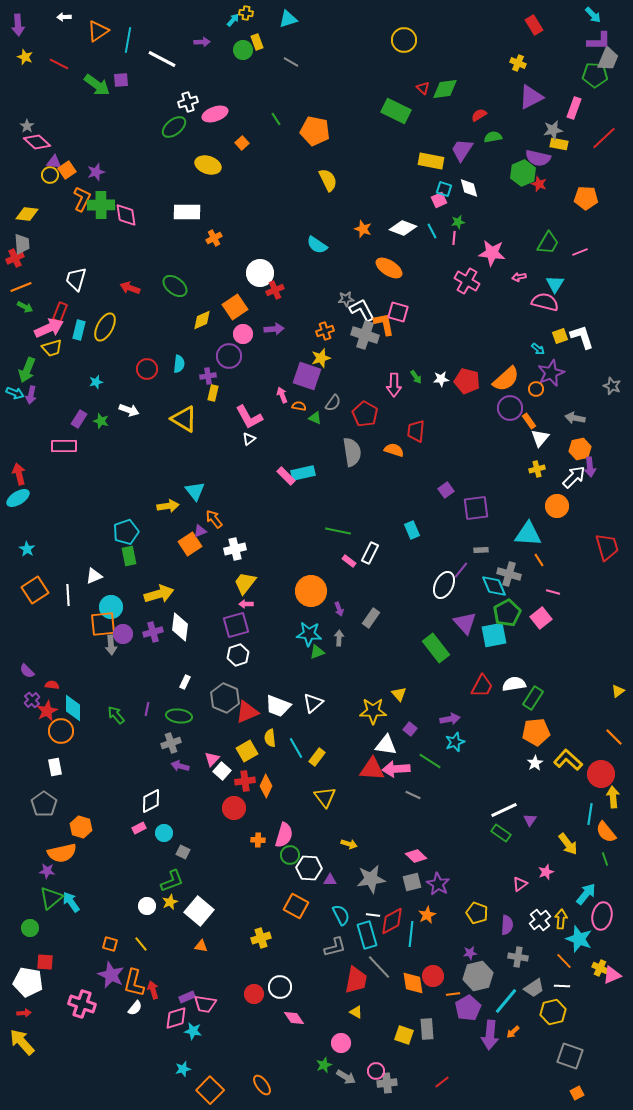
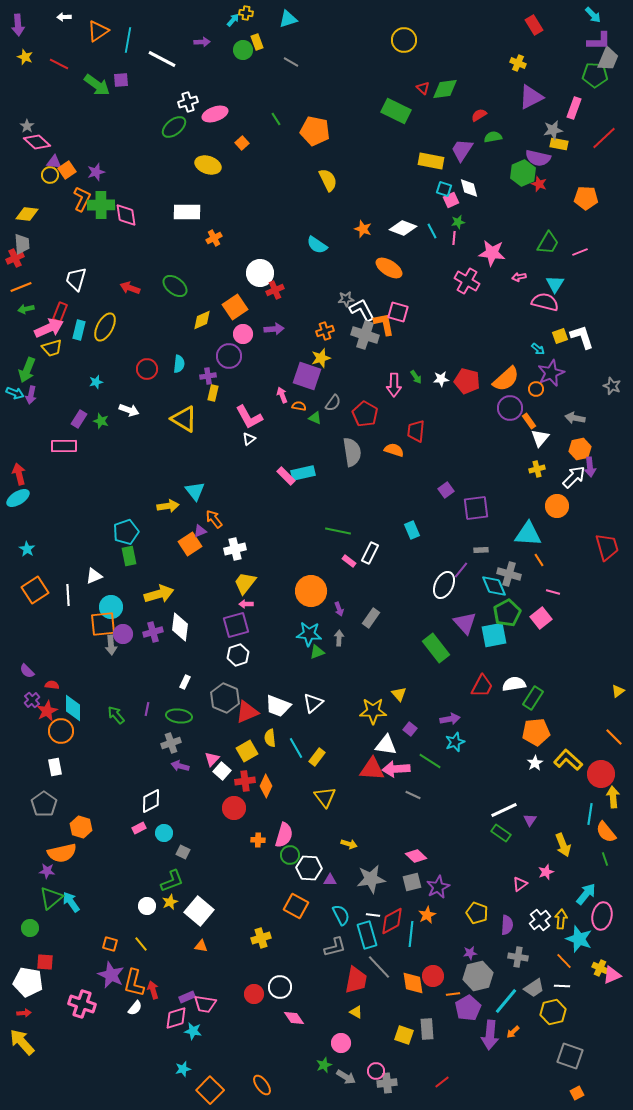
pink square at (439, 200): moved 12 px right
green arrow at (25, 307): moved 1 px right, 2 px down; rotated 140 degrees clockwise
yellow arrow at (568, 844): moved 5 px left, 1 px down; rotated 15 degrees clockwise
purple star at (438, 884): moved 3 px down; rotated 15 degrees clockwise
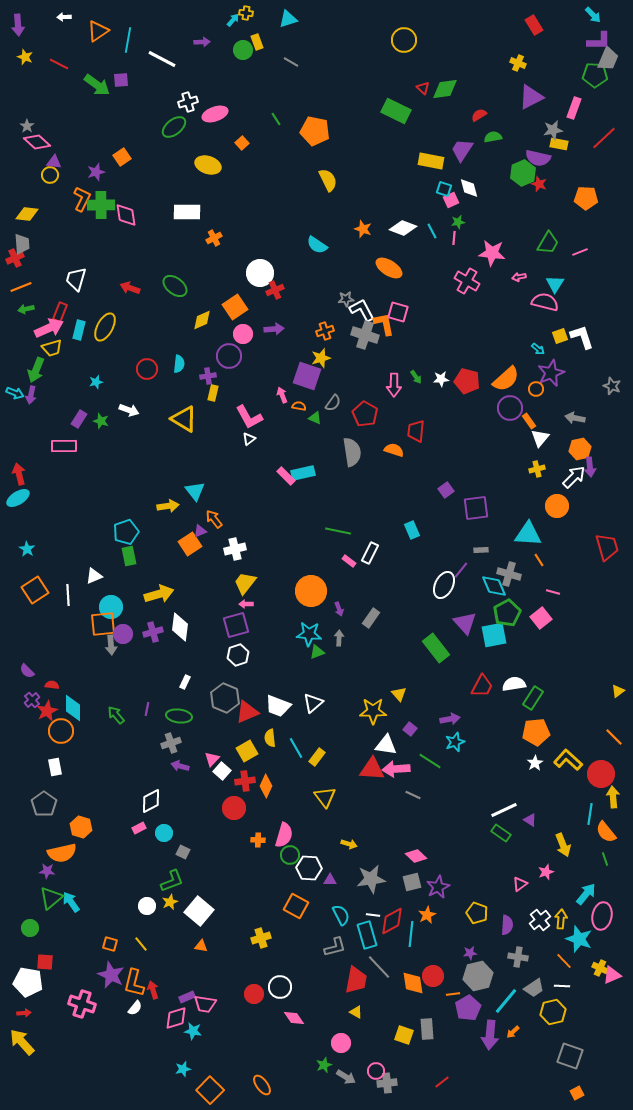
orange square at (67, 170): moved 55 px right, 13 px up
green arrow at (27, 370): moved 9 px right
purple triangle at (530, 820): rotated 32 degrees counterclockwise
